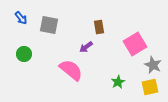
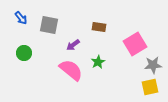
brown rectangle: rotated 72 degrees counterclockwise
purple arrow: moved 13 px left, 2 px up
green circle: moved 1 px up
gray star: rotated 30 degrees counterclockwise
green star: moved 20 px left, 20 px up
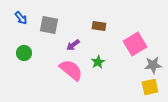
brown rectangle: moved 1 px up
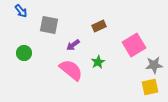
blue arrow: moved 7 px up
brown rectangle: rotated 32 degrees counterclockwise
pink square: moved 1 px left, 1 px down
gray star: moved 1 px right
